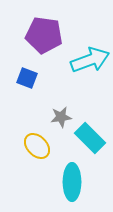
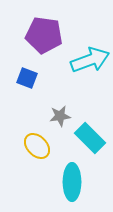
gray star: moved 1 px left, 1 px up
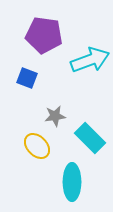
gray star: moved 5 px left
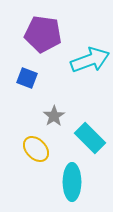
purple pentagon: moved 1 px left, 1 px up
gray star: moved 1 px left; rotated 25 degrees counterclockwise
yellow ellipse: moved 1 px left, 3 px down
